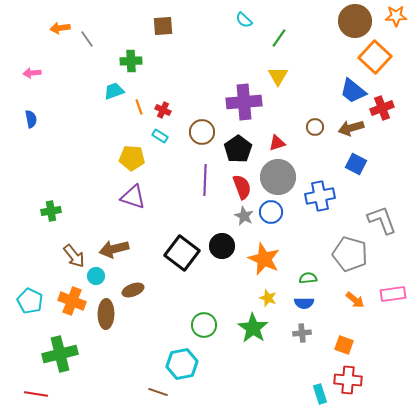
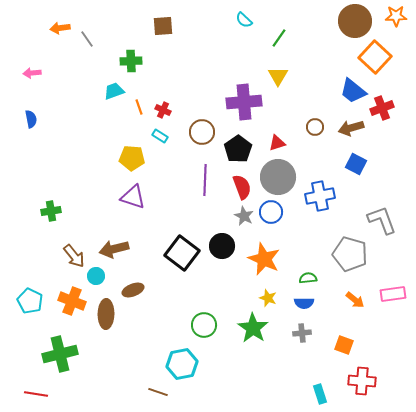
red cross at (348, 380): moved 14 px right, 1 px down
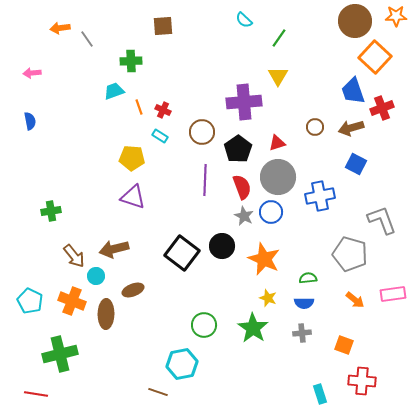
blue trapezoid at (353, 91): rotated 32 degrees clockwise
blue semicircle at (31, 119): moved 1 px left, 2 px down
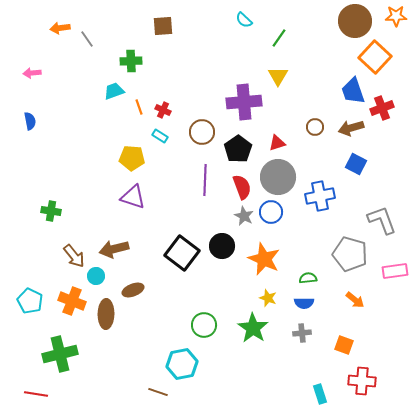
green cross at (51, 211): rotated 18 degrees clockwise
pink rectangle at (393, 294): moved 2 px right, 23 px up
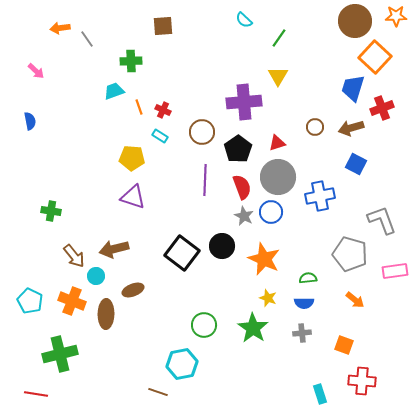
pink arrow at (32, 73): moved 4 px right, 2 px up; rotated 132 degrees counterclockwise
blue trapezoid at (353, 91): moved 3 px up; rotated 36 degrees clockwise
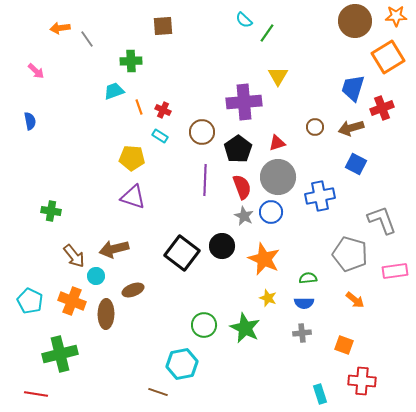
green line at (279, 38): moved 12 px left, 5 px up
orange square at (375, 57): moved 13 px right; rotated 16 degrees clockwise
green star at (253, 328): moved 8 px left; rotated 8 degrees counterclockwise
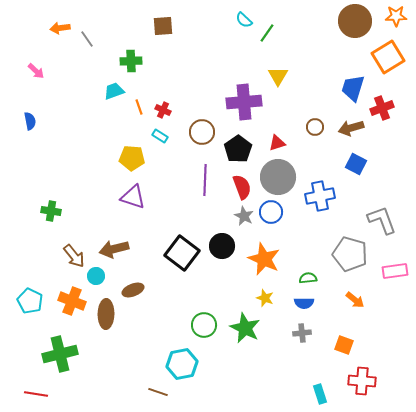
yellow star at (268, 298): moved 3 px left
